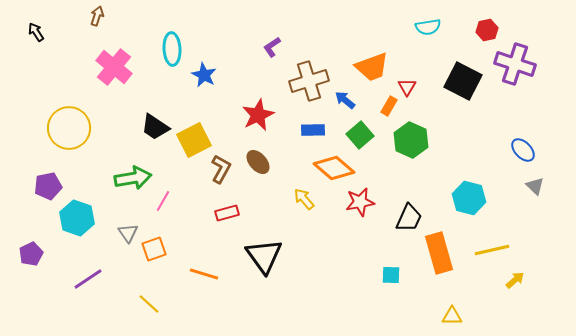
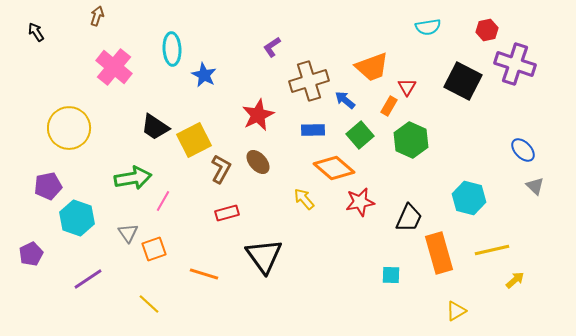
yellow triangle at (452, 316): moved 4 px right, 5 px up; rotated 30 degrees counterclockwise
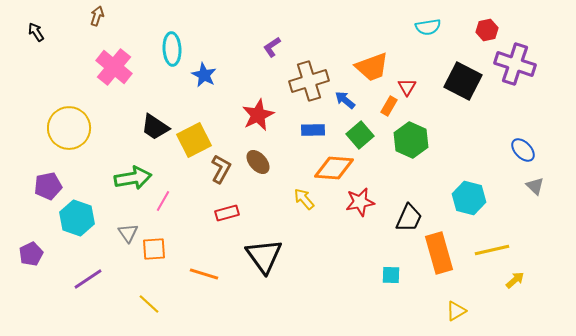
orange diamond at (334, 168): rotated 36 degrees counterclockwise
orange square at (154, 249): rotated 15 degrees clockwise
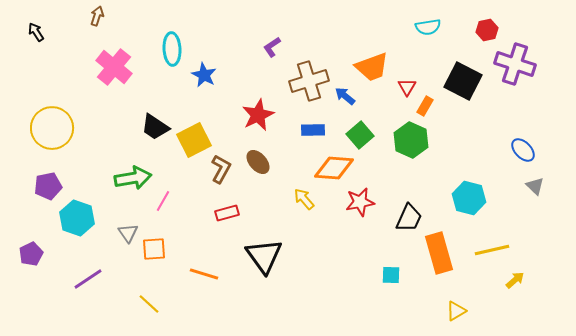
blue arrow at (345, 100): moved 4 px up
orange rectangle at (389, 106): moved 36 px right
yellow circle at (69, 128): moved 17 px left
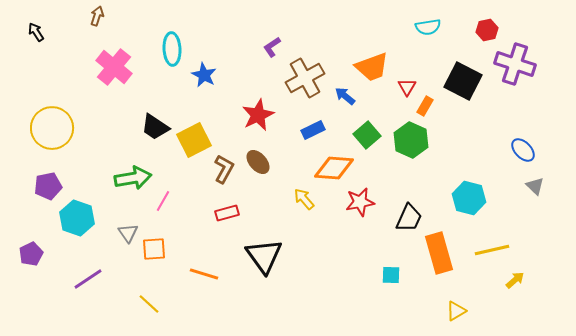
brown cross at (309, 81): moved 4 px left, 3 px up; rotated 12 degrees counterclockwise
blue rectangle at (313, 130): rotated 25 degrees counterclockwise
green square at (360, 135): moved 7 px right
brown L-shape at (221, 169): moved 3 px right
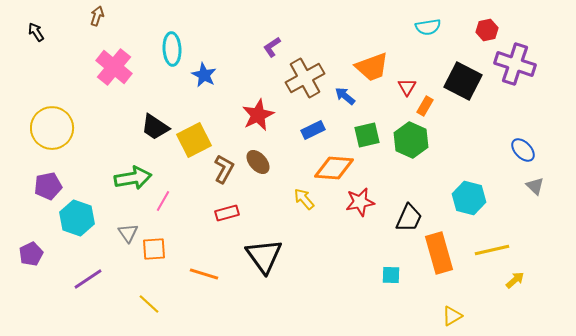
green square at (367, 135): rotated 28 degrees clockwise
yellow triangle at (456, 311): moved 4 px left, 5 px down
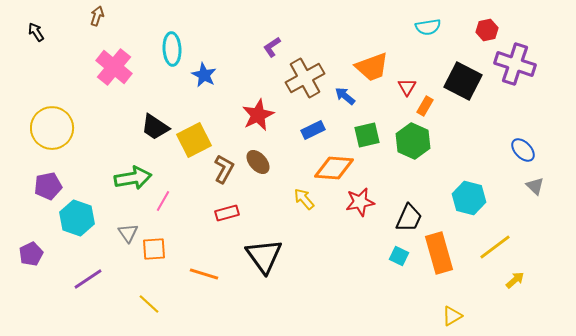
green hexagon at (411, 140): moved 2 px right, 1 px down
yellow line at (492, 250): moved 3 px right, 3 px up; rotated 24 degrees counterclockwise
cyan square at (391, 275): moved 8 px right, 19 px up; rotated 24 degrees clockwise
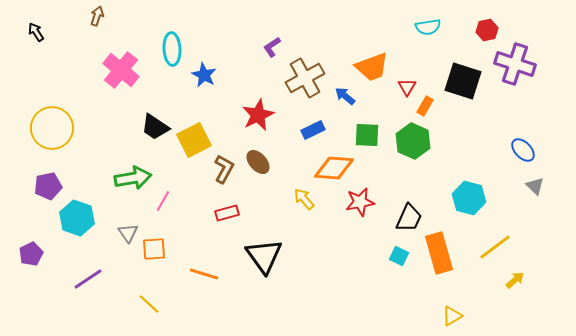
pink cross at (114, 67): moved 7 px right, 3 px down
black square at (463, 81): rotated 9 degrees counterclockwise
green square at (367, 135): rotated 16 degrees clockwise
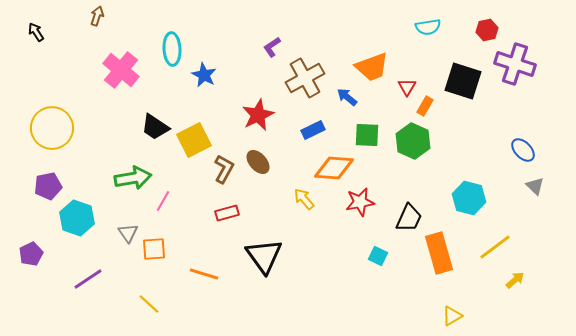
blue arrow at (345, 96): moved 2 px right, 1 px down
cyan square at (399, 256): moved 21 px left
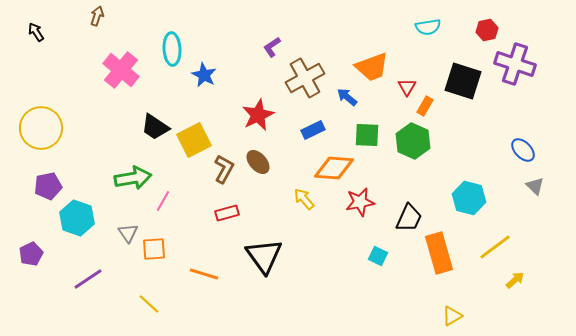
yellow circle at (52, 128): moved 11 px left
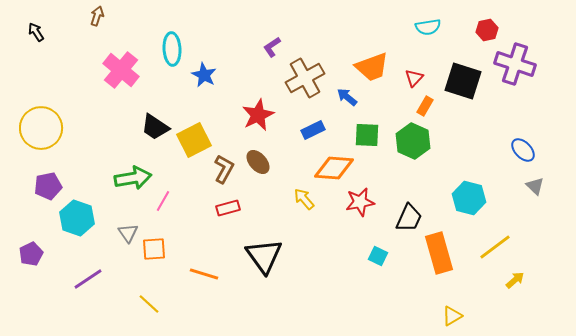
red triangle at (407, 87): moved 7 px right, 9 px up; rotated 12 degrees clockwise
red rectangle at (227, 213): moved 1 px right, 5 px up
